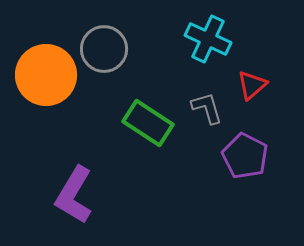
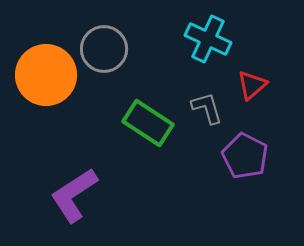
purple L-shape: rotated 26 degrees clockwise
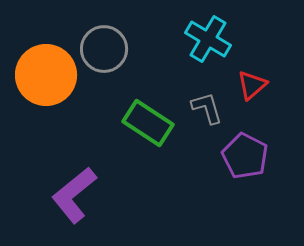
cyan cross: rotated 6 degrees clockwise
purple L-shape: rotated 6 degrees counterclockwise
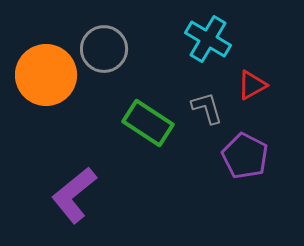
red triangle: rotated 12 degrees clockwise
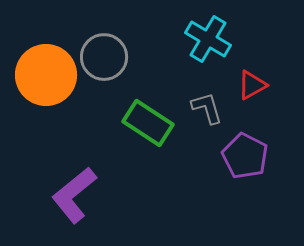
gray circle: moved 8 px down
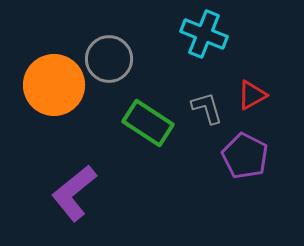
cyan cross: moved 4 px left, 5 px up; rotated 9 degrees counterclockwise
gray circle: moved 5 px right, 2 px down
orange circle: moved 8 px right, 10 px down
red triangle: moved 10 px down
purple L-shape: moved 2 px up
